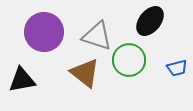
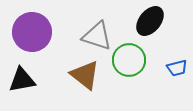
purple circle: moved 12 px left
brown triangle: moved 2 px down
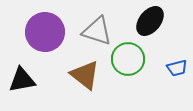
purple circle: moved 13 px right
gray triangle: moved 5 px up
green circle: moved 1 px left, 1 px up
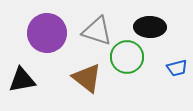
black ellipse: moved 6 px down; rotated 52 degrees clockwise
purple circle: moved 2 px right, 1 px down
green circle: moved 1 px left, 2 px up
brown triangle: moved 2 px right, 3 px down
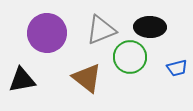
gray triangle: moved 4 px right, 1 px up; rotated 40 degrees counterclockwise
green circle: moved 3 px right
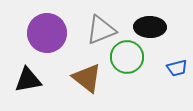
green circle: moved 3 px left
black triangle: moved 6 px right
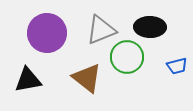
blue trapezoid: moved 2 px up
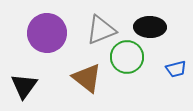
blue trapezoid: moved 1 px left, 3 px down
black triangle: moved 4 px left, 6 px down; rotated 44 degrees counterclockwise
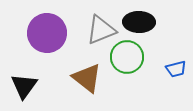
black ellipse: moved 11 px left, 5 px up
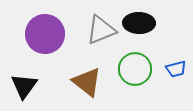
black ellipse: moved 1 px down
purple circle: moved 2 px left, 1 px down
green circle: moved 8 px right, 12 px down
brown triangle: moved 4 px down
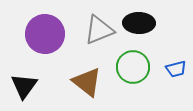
gray triangle: moved 2 px left
green circle: moved 2 px left, 2 px up
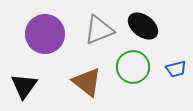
black ellipse: moved 4 px right, 3 px down; rotated 36 degrees clockwise
